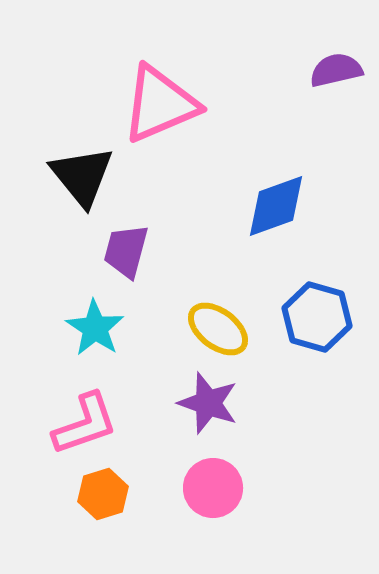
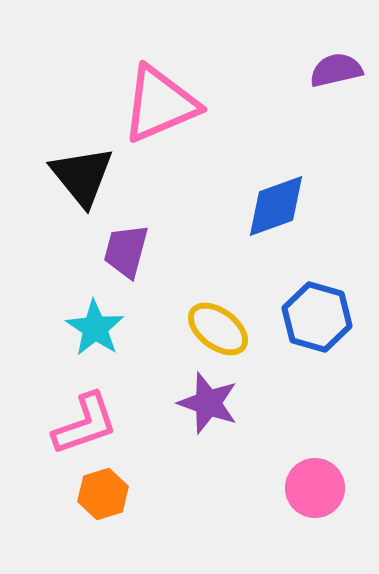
pink circle: moved 102 px right
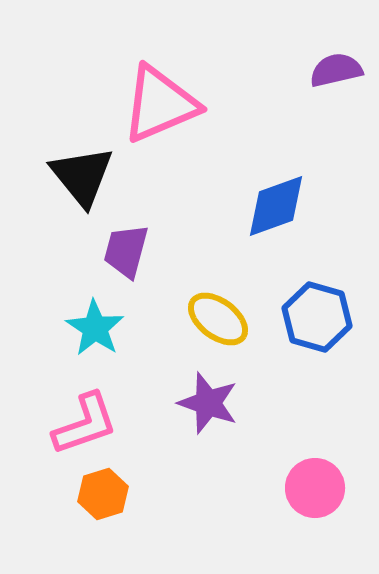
yellow ellipse: moved 10 px up
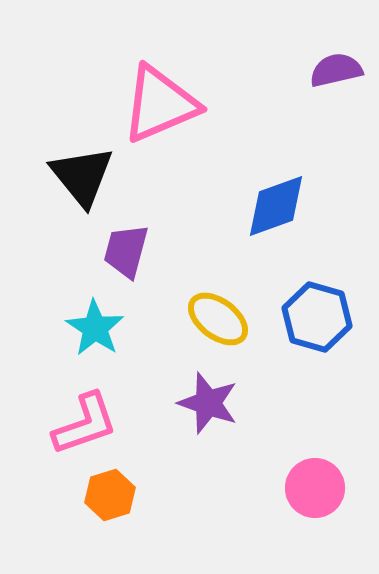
orange hexagon: moved 7 px right, 1 px down
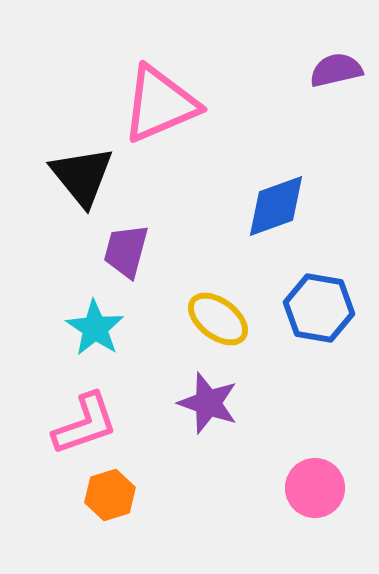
blue hexagon: moved 2 px right, 9 px up; rotated 6 degrees counterclockwise
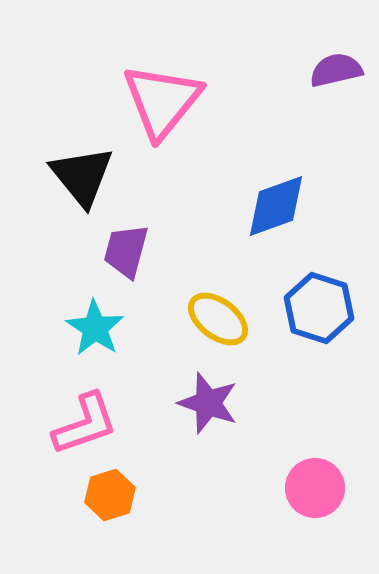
pink triangle: moved 2 px right, 3 px up; rotated 28 degrees counterclockwise
blue hexagon: rotated 8 degrees clockwise
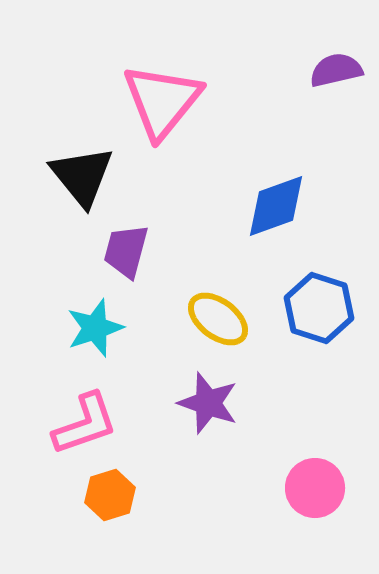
cyan star: rotated 20 degrees clockwise
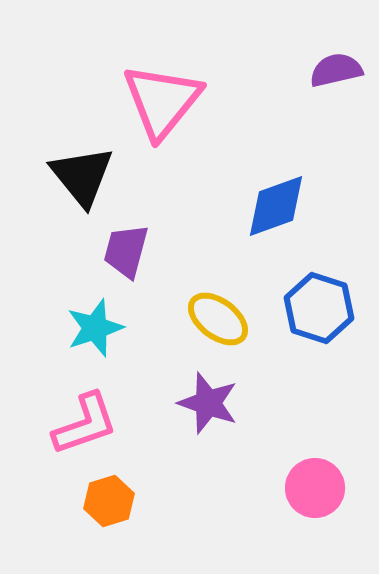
orange hexagon: moved 1 px left, 6 px down
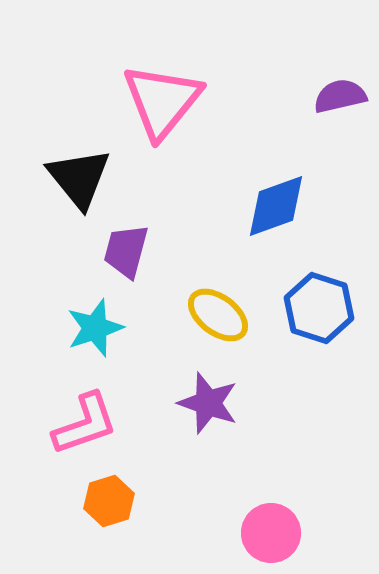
purple semicircle: moved 4 px right, 26 px down
black triangle: moved 3 px left, 2 px down
yellow ellipse: moved 4 px up
pink circle: moved 44 px left, 45 px down
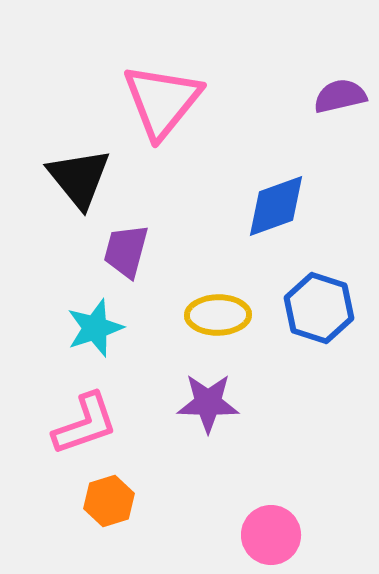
yellow ellipse: rotated 38 degrees counterclockwise
purple star: rotated 18 degrees counterclockwise
pink circle: moved 2 px down
